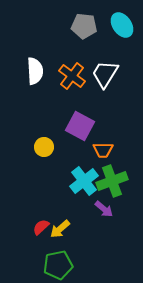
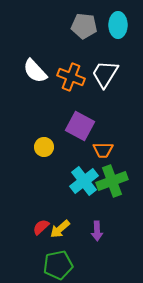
cyan ellipse: moved 4 px left; rotated 35 degrees clockwise
white semicircle: rotated 140 degrees clockwise
orange cross: moved 1 px left, 1 px down; rotated 16 degrees counterclockwise
purple arrow: moved 7 px left, 22 px down; rotated 48 degrees clockwise
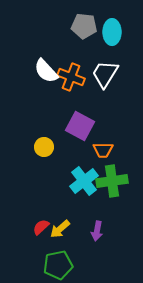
cyan ellipse: moved 6 px left, 7 px down
white semicircle: moved 11 px right
green cross: rotated 12 degrees clockwise
purple arrow: rotated 12 degrees clockwise
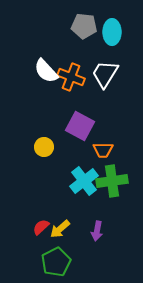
green pentagon: moved 2 px left, 3 px up; rotated 16 degrees counterclockwise
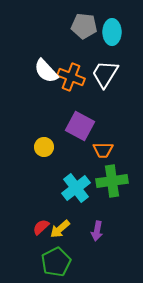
cyan cross: moved 8 px left, 7 px down
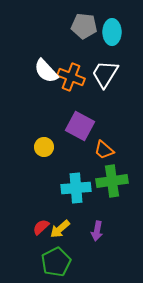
orange trapezoid: moved 1 px right; rotated 40 degrees clockwise
cyan cross: rotated 32 degrees clockwise
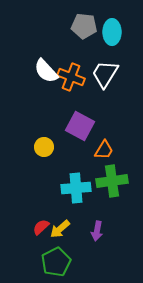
orange trapezoid: rotated 100 degrees counterclockwise
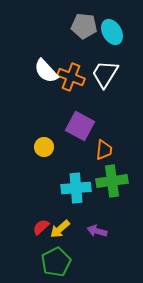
cyan ellipse: rotated 30 degrees counterclockwise
orange trapezoid: rotated 25 degrees counterclockwise
purple arrow: rotated 96 degrees clockwise
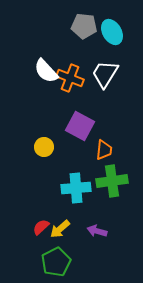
orange cross: moved 1 px left, 1 px down
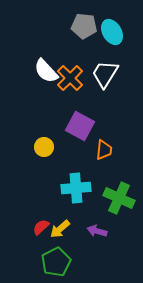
orange cross: rotated 24 degrees clockwise
green cross: moved 7 px right, 17 px down; rotated 32 degrees clockwise
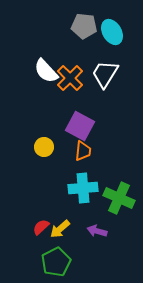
orange trapezoid: moved 21 px left, 1 px down
cyan cross: moved 7 px right
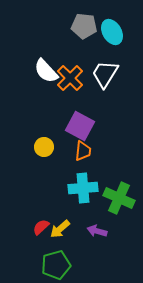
green pentagon: moved 3 px down; rotated 12 degrees clockwise
